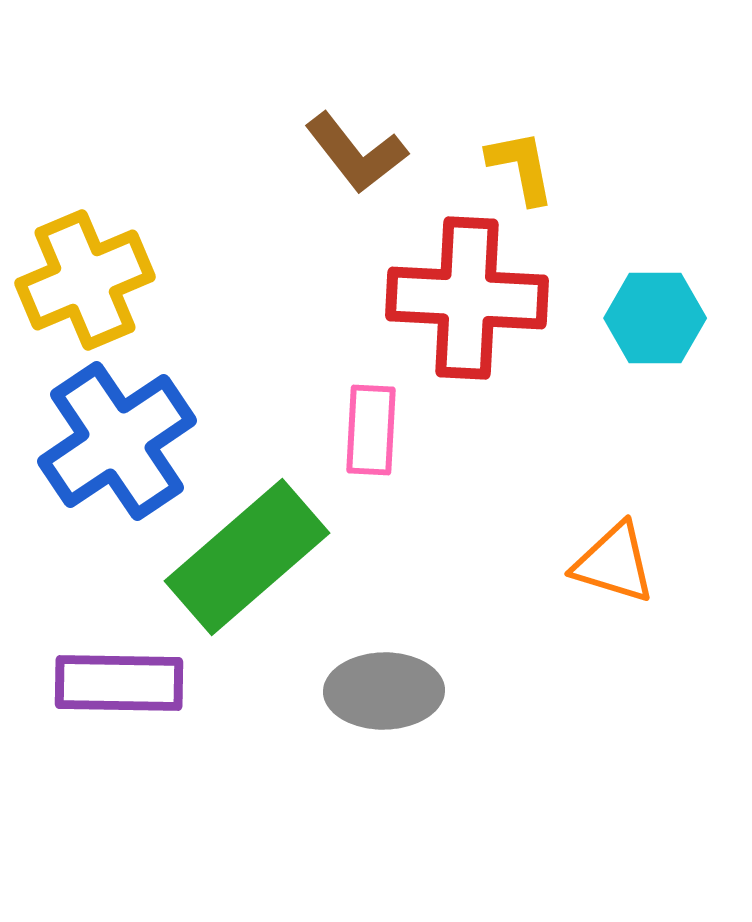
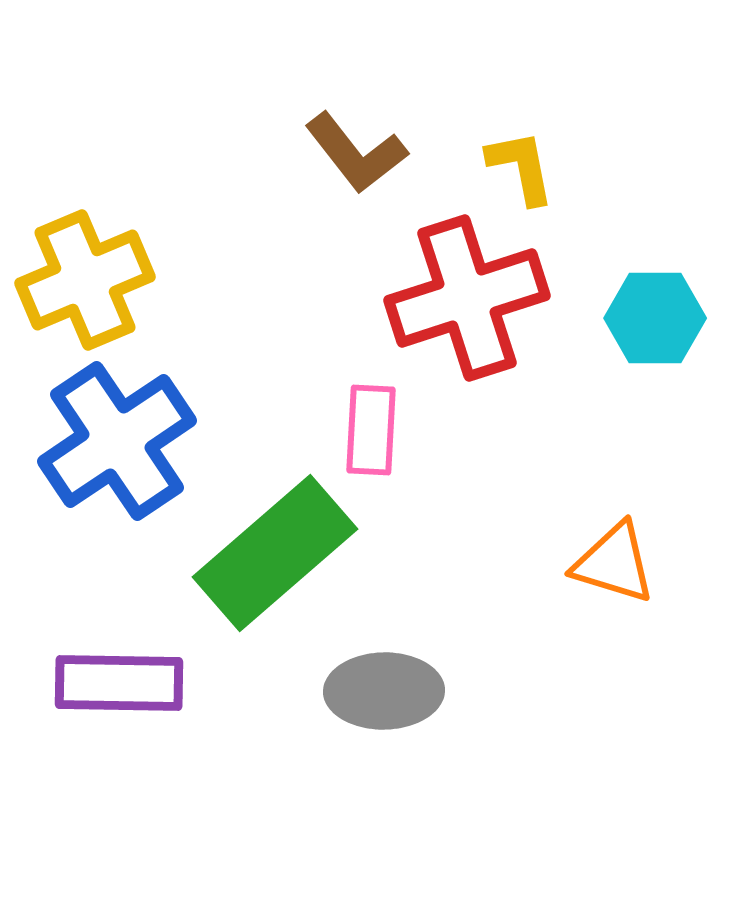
red cross: rotated 21 degrees counterclockwise
green rectangle: moved 28 px right, 4 px up
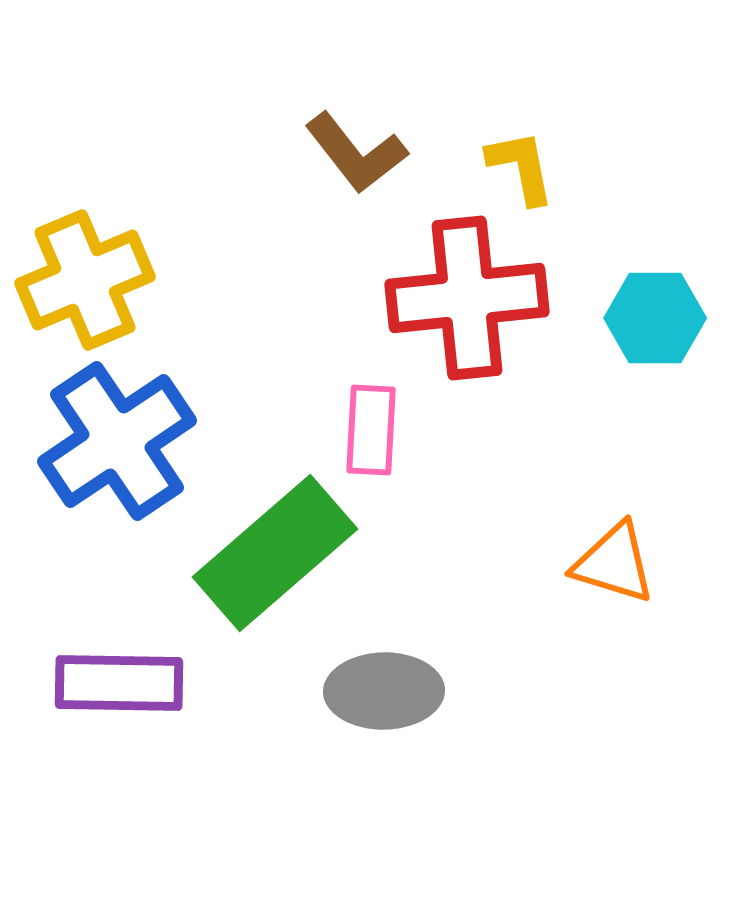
red cross: rotated 12 degrees clockwise
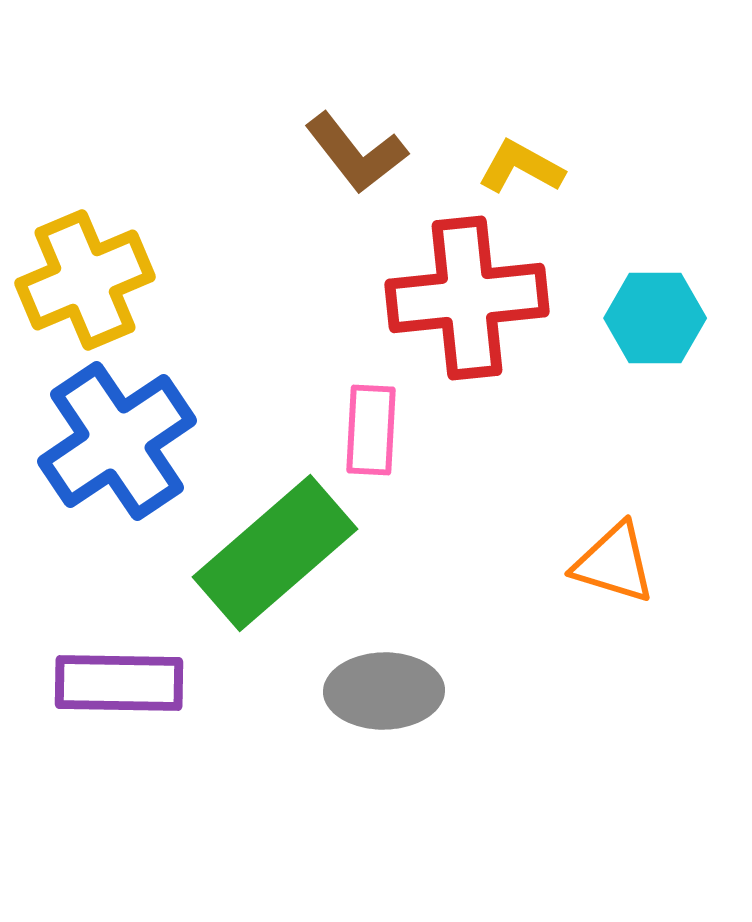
yellow L-shape: rotated 50 degrees counterclockwise
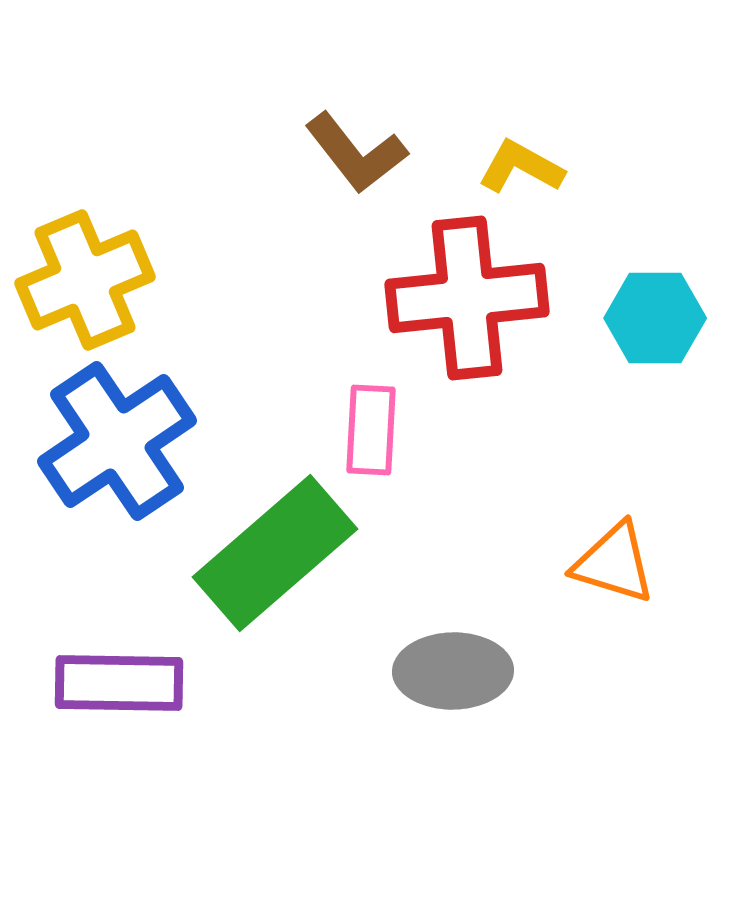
gray ellipse: moved 69 px right, 20 px up
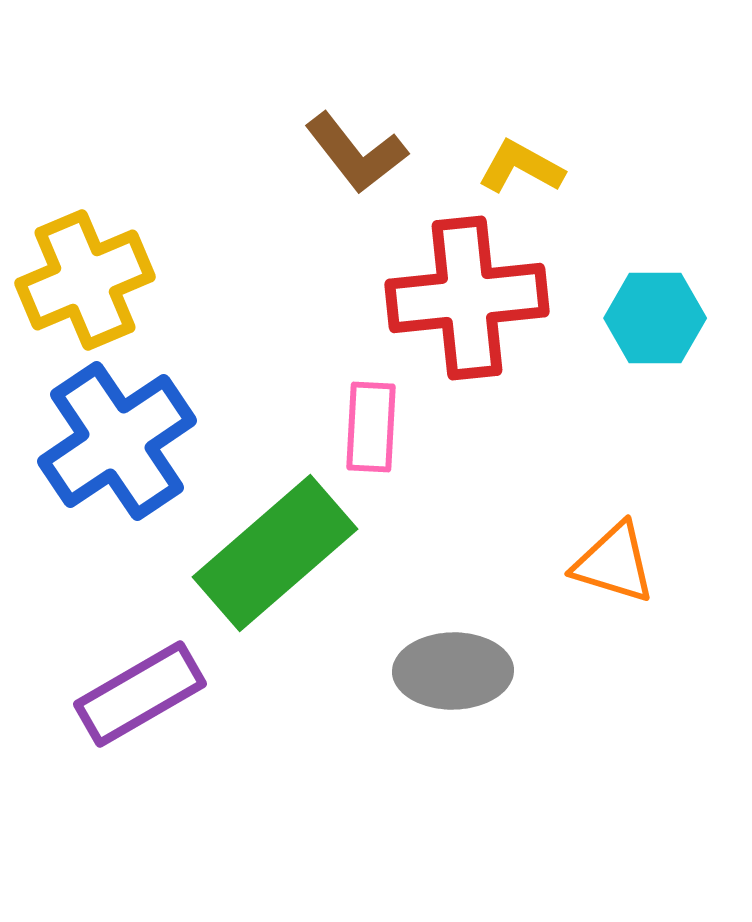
pink rectangle: moved 3 px up
purple rectangle: moved 21 px right, 11 px down; rotated 31 degrees counterclockwise
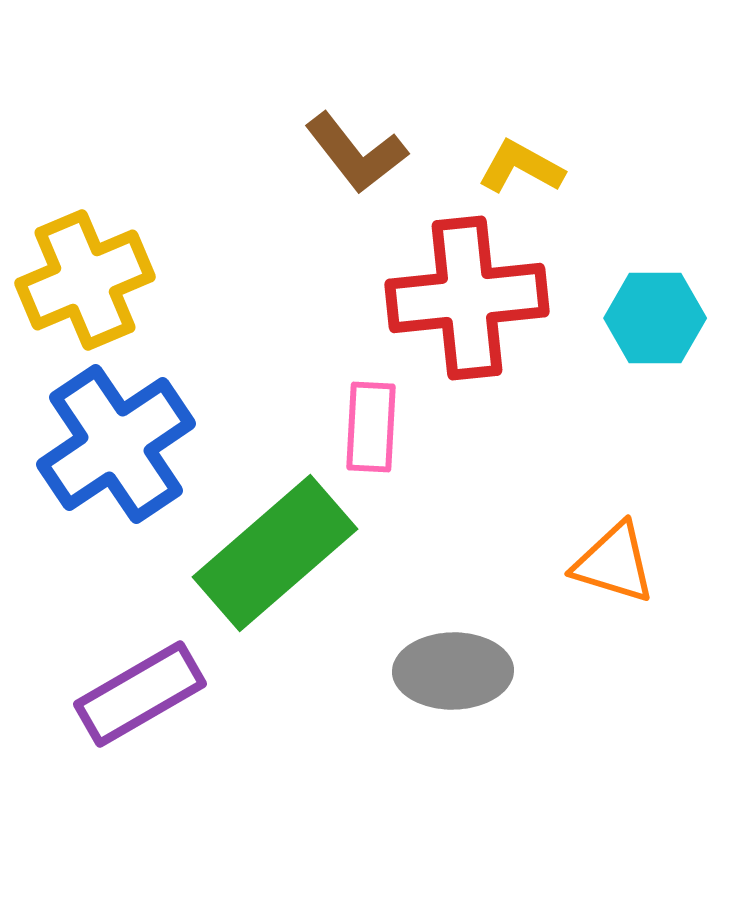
blue cross: moved 1 px left, 3 px down
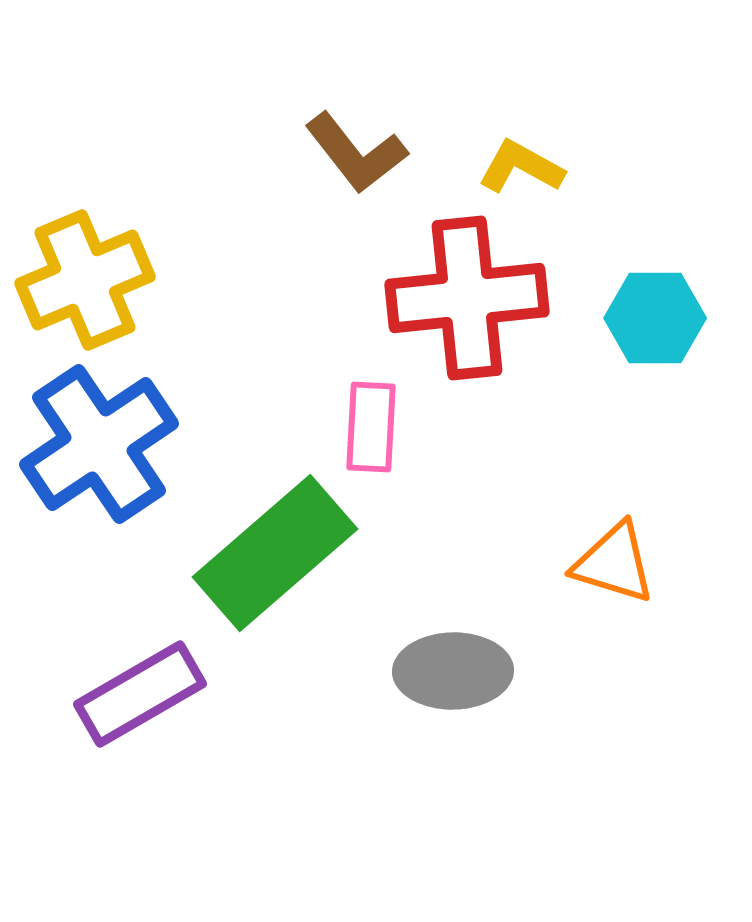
blue cross: moved 17 px left
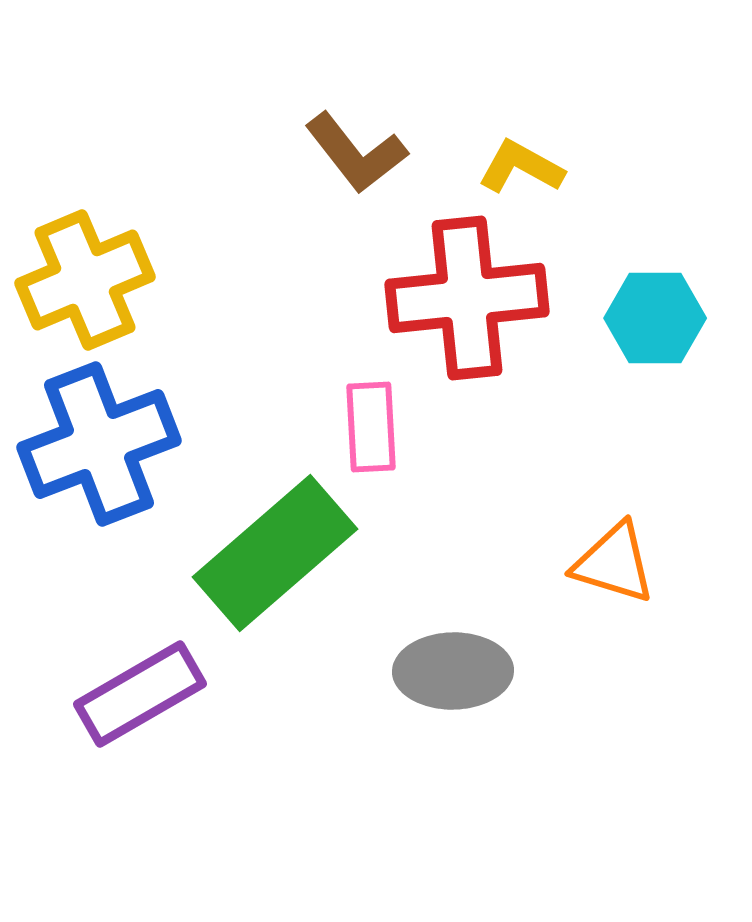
pink rectangle: rotated 6 degrees counterclockwise
blue cross: rotated 13 degrees clockwise
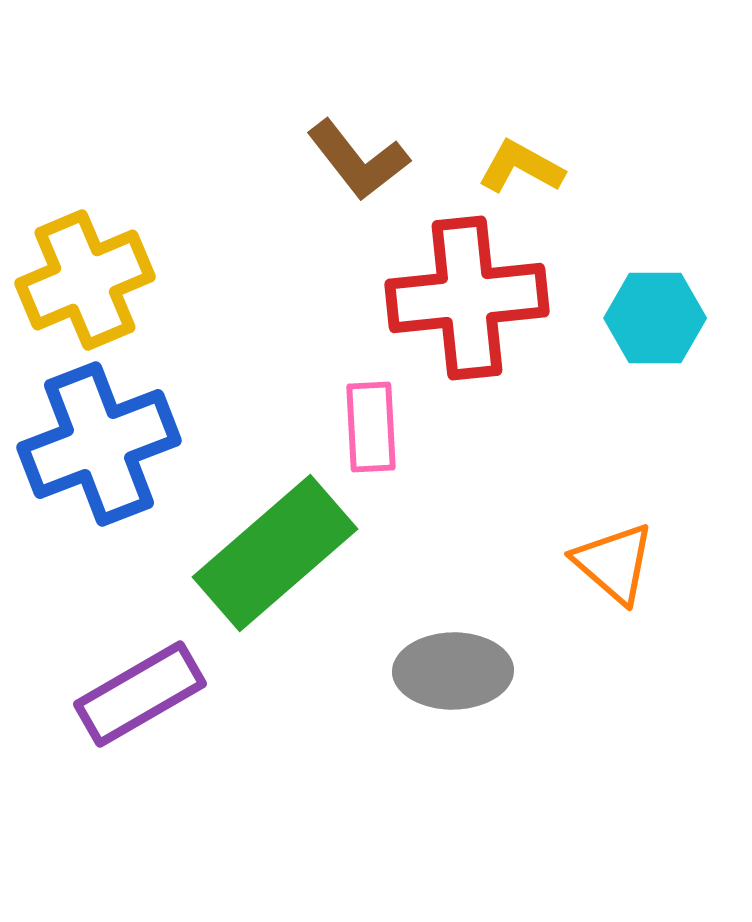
brown L-shape: moved 2 px right, 7 px down
orange triangle: rotated 24 degrees clockwise
